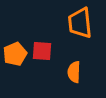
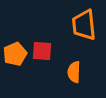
orange trapezoid: moved 4 px right, 2 px down
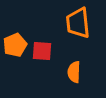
orange trapezoid: moved 6 px left, 2 px up
orange pentagon: moved 9 px up
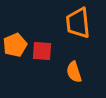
orange semicircle: rotated 20 degrees counterclockwise
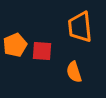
orange trapezoid: moved 2 px right, 4 px down
